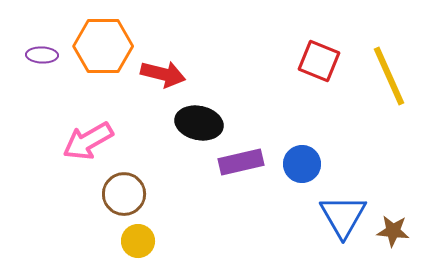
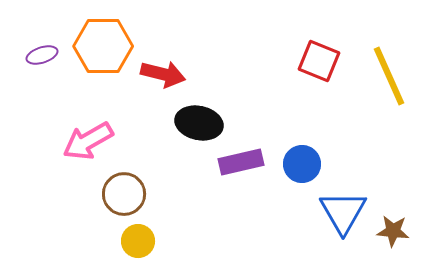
purple ellipse: rotated 20 degrees counterclockwise
blue triangle: moved 4 px up
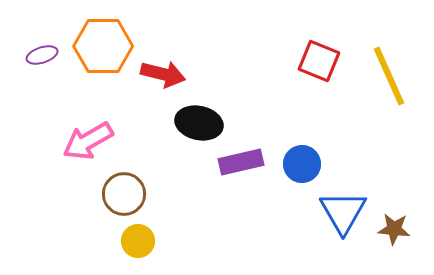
brown star: moved 1 px right, 2 px up
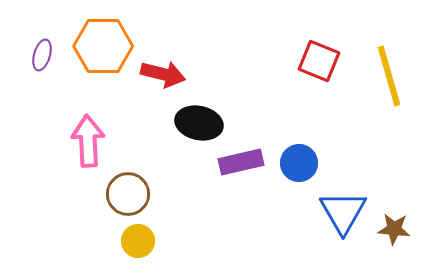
purple ellipse: rotated 56 degrees counterclockwise
yellow line: rotated 8 degrees clockwise
pink arrow: rotated 117 degrees clockwise
blue circle: moved 3 px left, 1 px up
brown circle: moved 4 px right
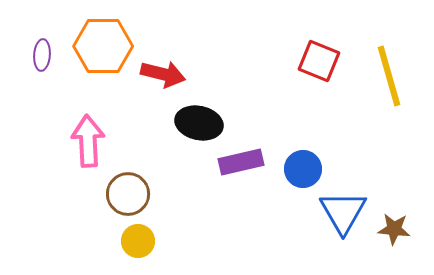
purple ellipse: rotated 12 degrees counterclockwise
blue circle: moved 4 px right, 6 px down
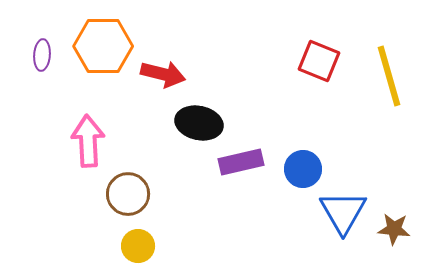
yellow circle: moved 5 px down
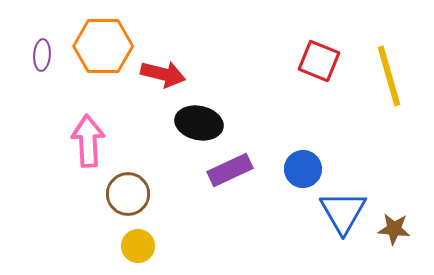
purple rectangle: moved 11 px left, 8 px down; rotated 12 degrees counterclockwise
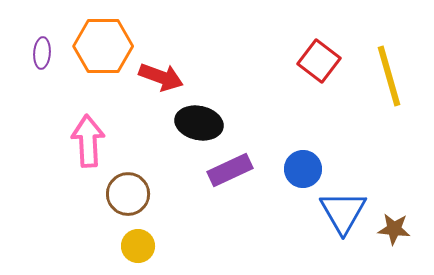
purple ellipse: moved 2 px up
red square: rotated 15 degrees clockwise
red arrow: moved 2 px left, 3 px down; rotated 6 degrees clockwise
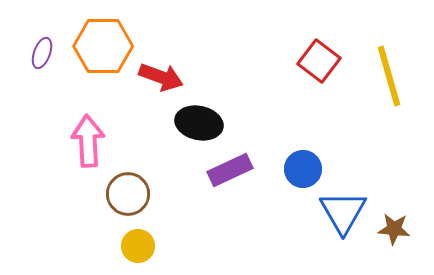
purple ellipse: rotated 16 degrees clockwise
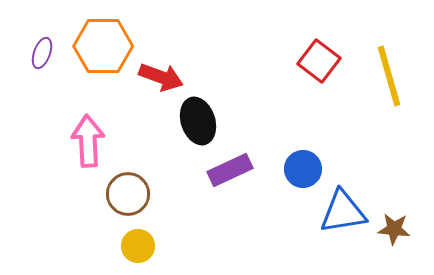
black ellipse: moved 1 px left, 2 px up; rotated 60 degrees clockwise
blue triangle: rotated 51 degrees clockwise
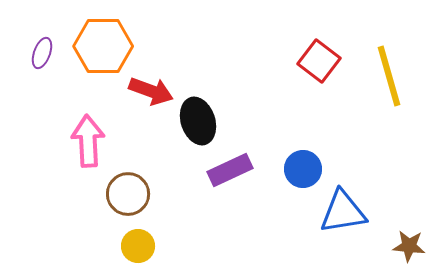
red arrow: moved 10 px left, 14 px down
brown star: moved 15 px right, 17 px down
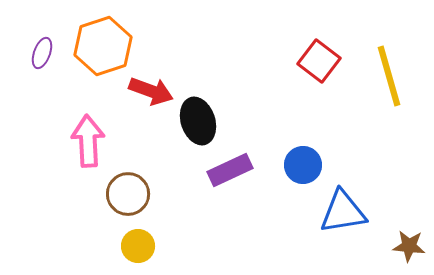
orange hexagon: rotated 18 degrees counterclockwise
blue circle: moved 4 px up
